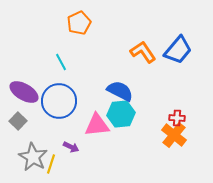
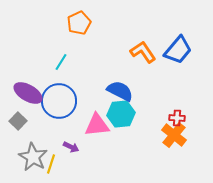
cyan line: rotated 60 degrees clockwise
purple ellipse: moved 4 px right, 1 px down
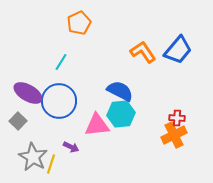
orange cross: rotated 25 degrees clockwise
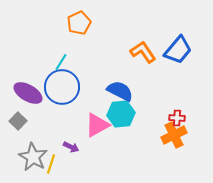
blue circle: moved 3 px right, 14 px up
pink triangle: rotated 24 degrees counterclockwise
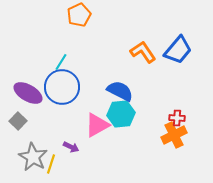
orange pentagon: moved 8 px up
